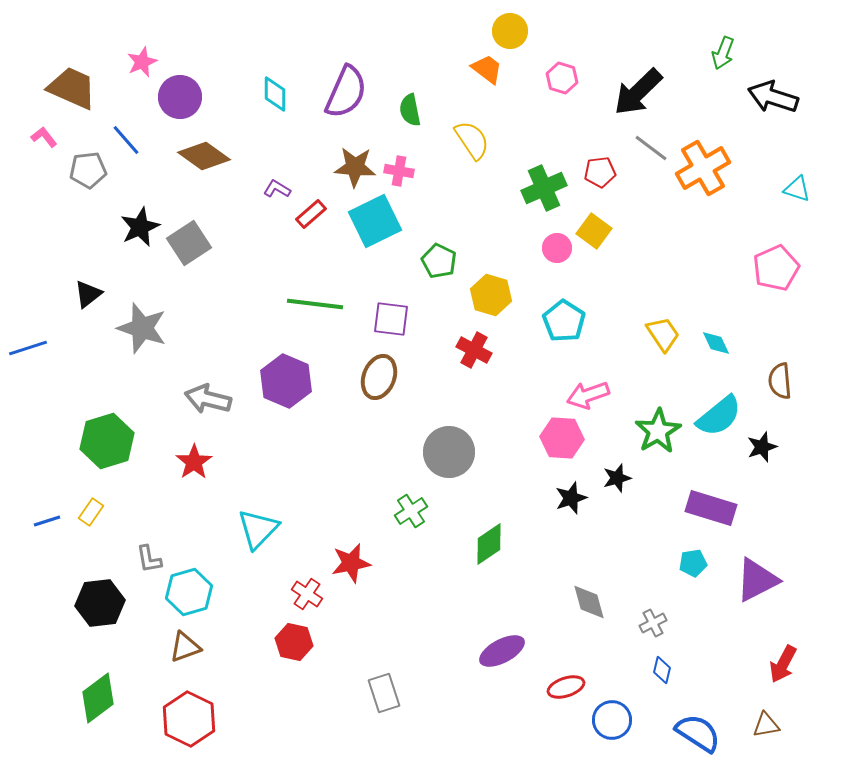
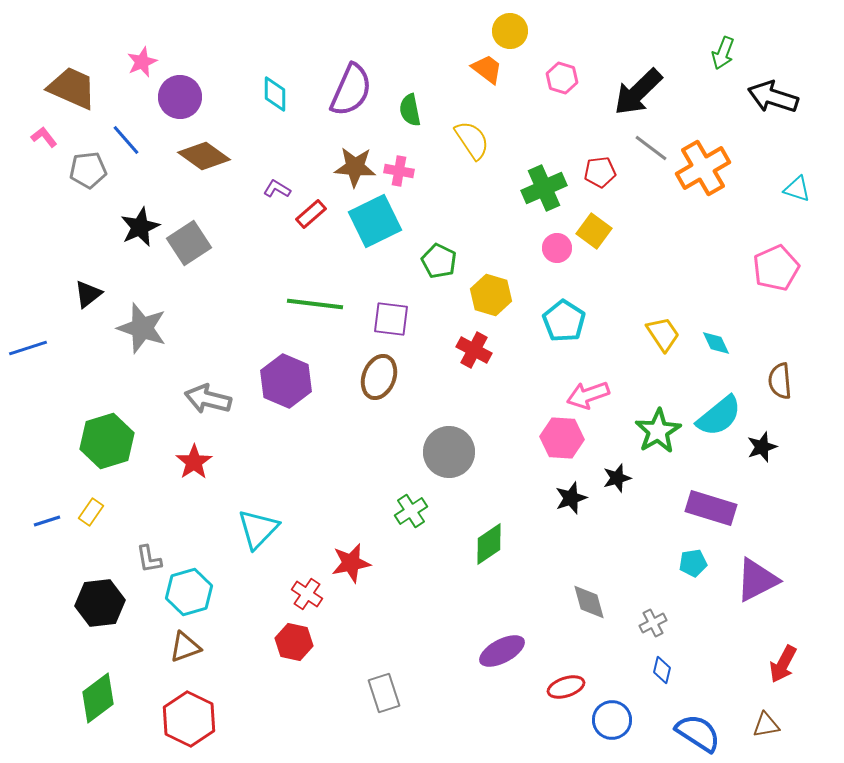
purple semicircle at (346, 92): moved 5 px right, 2 px up
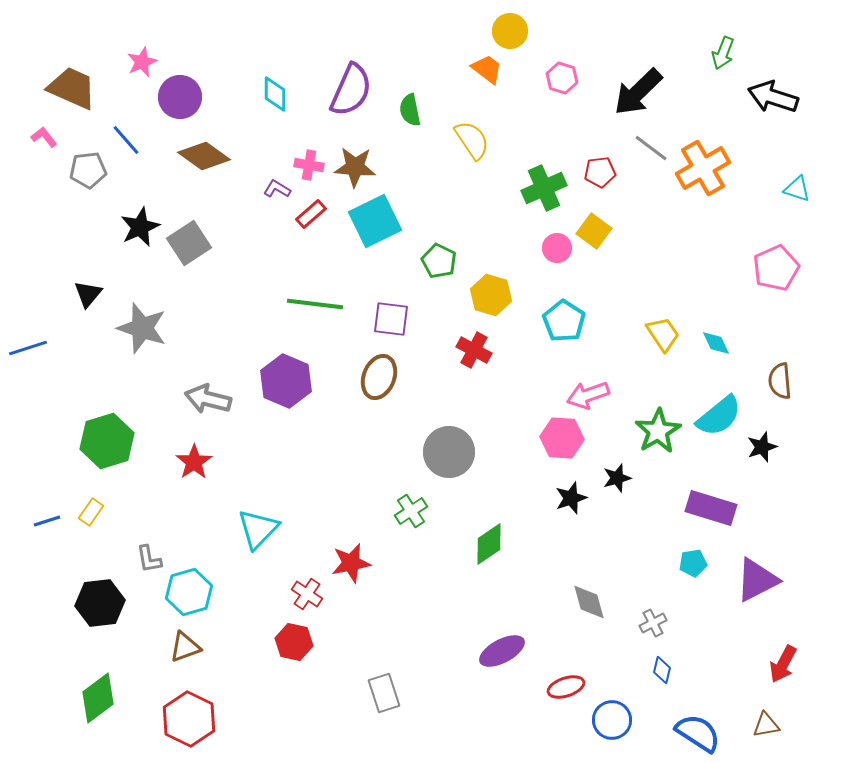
pink cross at (399, 171): moved 90 px left, 6 px up
black triangle at (88, 294): rotated 12 degrees counterclockwise
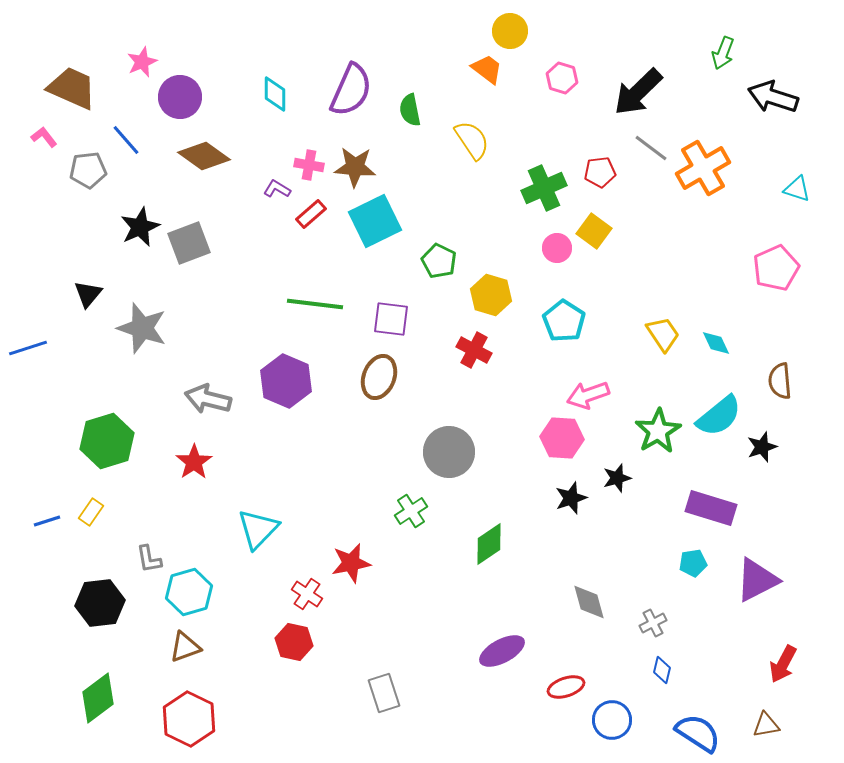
gray square at (189, 243): rotated 12 degrees clockwise
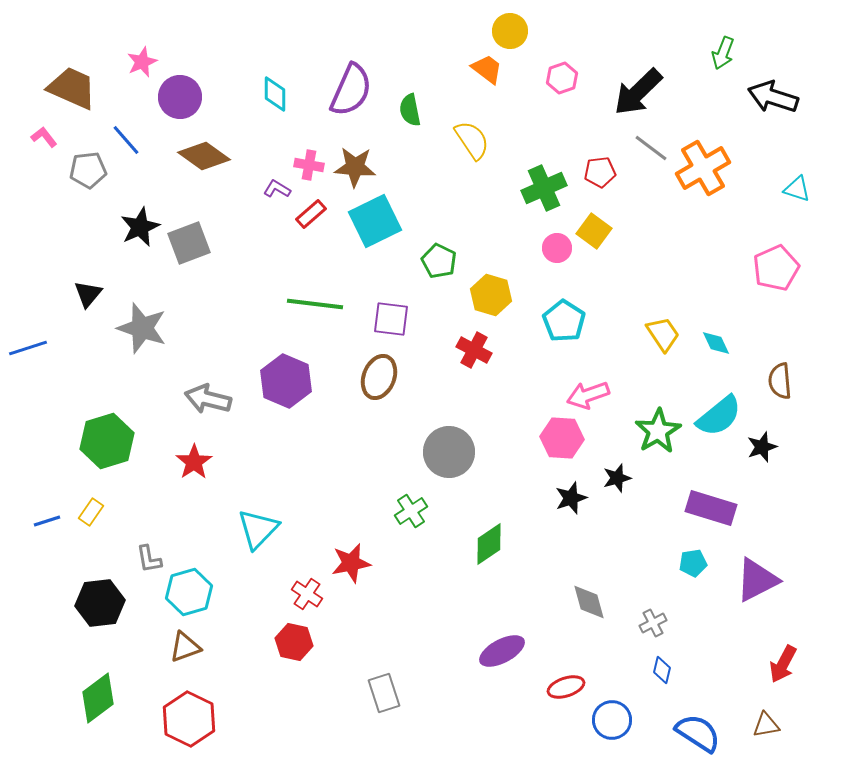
pink hexagon at (562, 78): rotated 24 degrees clockwise
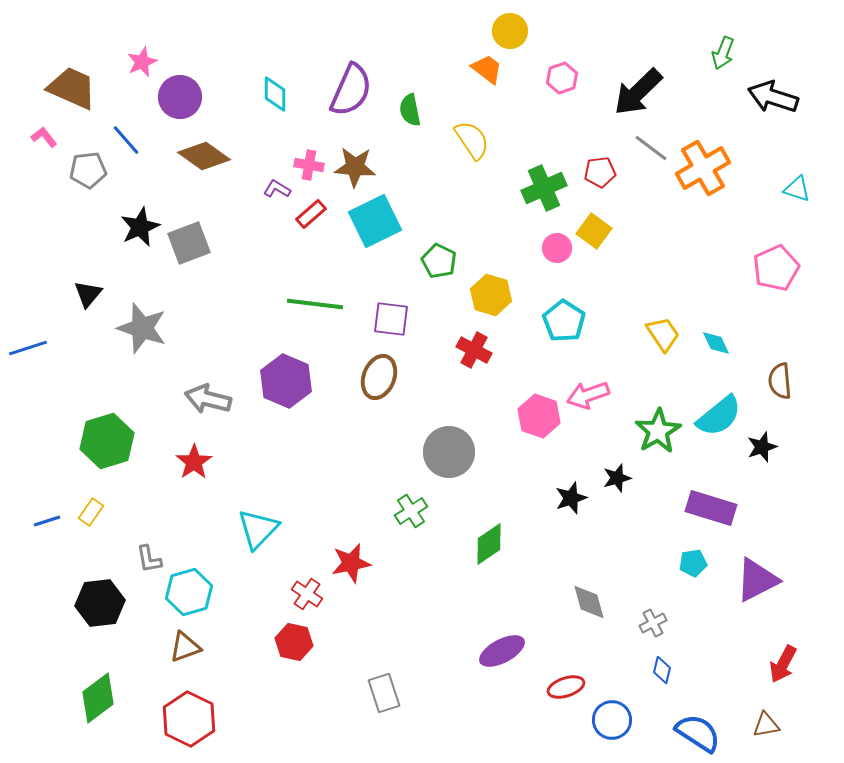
pink hexagon at (562, 438): moved 23 px left, 22 px up; rotated 15 degrees clockwise
